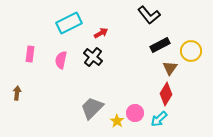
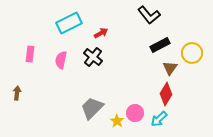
yellow circle: moved 1 px right, 2 px down
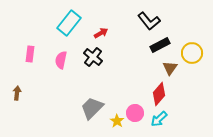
black L-shape: moved 6 px down
cyan rectangle: rotated 25 degrees counterclockwise
red diamond: moved 7 px left; rotated 10 degrees clockwise
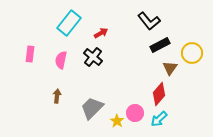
brown arrow: moved 40 px right, 3 px down
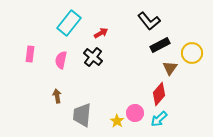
brown arrow: rotated 16 degrees counterclockwise
gray trapezoid: moved 10 px left, 7 px down; rotated 40 degrees counterclockwise
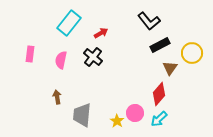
brown arrow: moved 1 px down
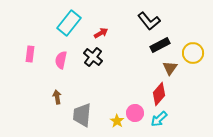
yellow circle: moved 1 px right
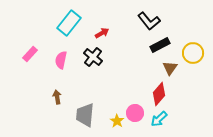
red arrow: moved 1 px right
pink rectangle: rotated 35 degrees clockwise
gray trapezoid: moved 3 px right
